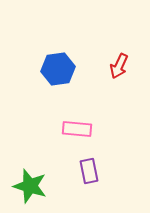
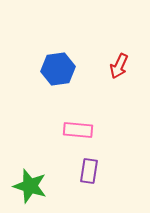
pink rectangle: moved 1 px right, 1 px down
purple rectangle: rotated 20 degrees clockwise
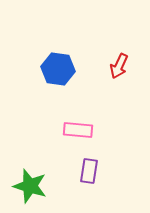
blue hexagon: rotated 16 degrees clockwise
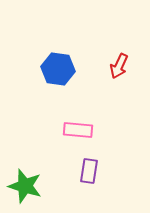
green star: moved 5 px left
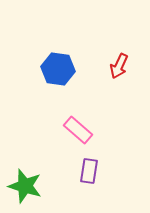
pink rectangle: rotated 36 degrees clockwise
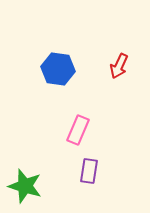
pink rectangle: rotated 72 degrees clockwise
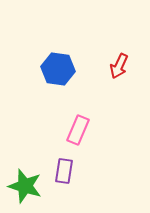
purple rectangle: moved 25 px left
